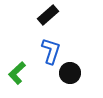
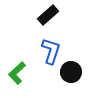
black circle: moved 1 px right, 1 px up
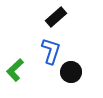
black rectangle: moved 8 px right, 2 px down
green L-shape: moved 2 px left, 3 px up
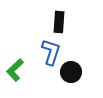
black rectangle: moved 3 px right, 5 px down; rotated 45 degrees counterclockwise
blue L-shape: moved 1 px down
